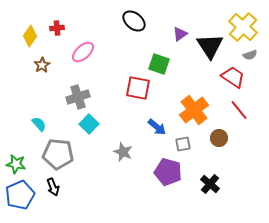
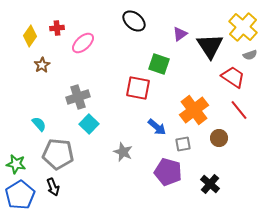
pink ellipse: moved 9 px up
blue pentagon: rotated 8 degrees counterclockwise
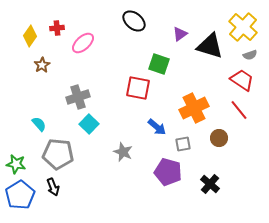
black triangle: rotated 40 degrees counterclockwise
red trapezoid: moved 9 px right, 3 px down
orange cross: moved 2 px up; rotated 12 degrees clockwise
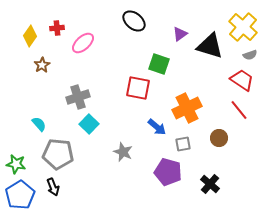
orange cross: moved 7 px left
